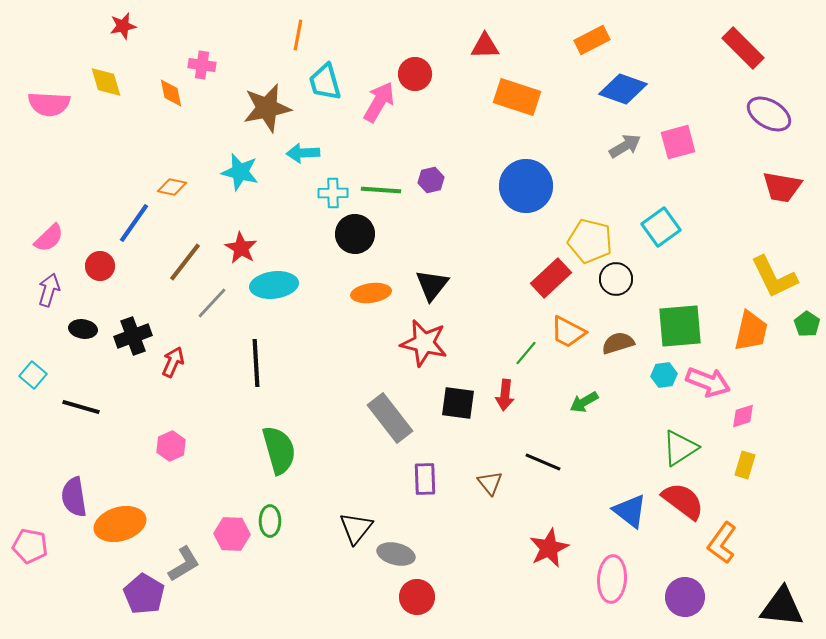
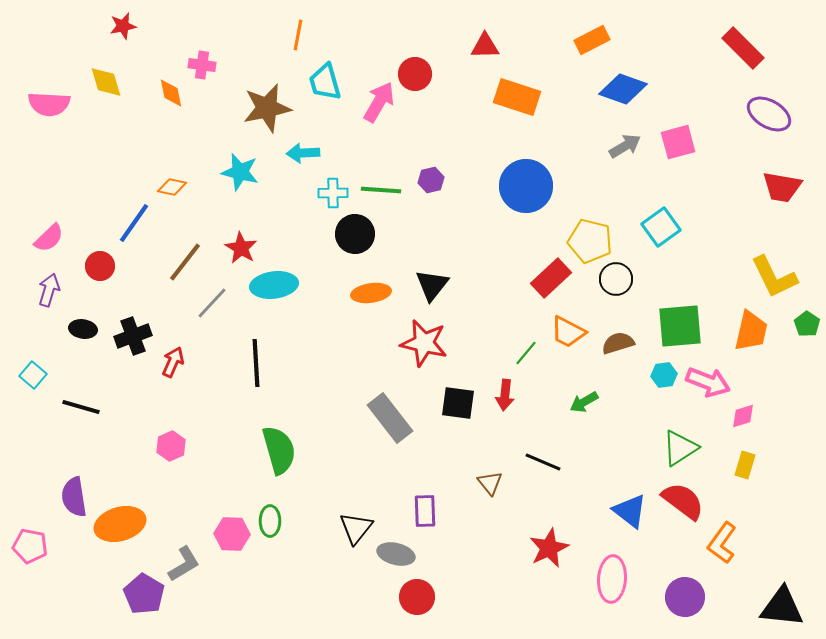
purple rectangle at (425, 479): moved 32 px down
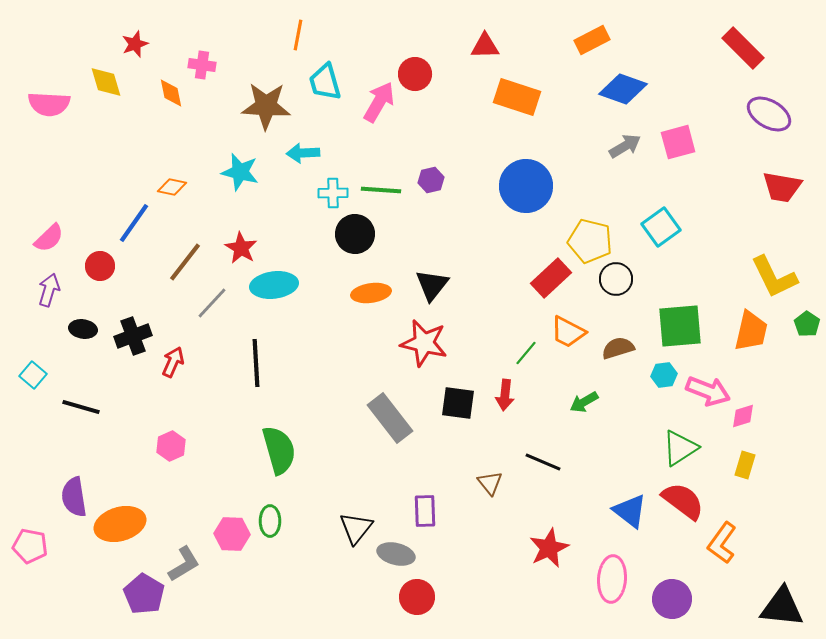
red star at (123, 26): moved 12 px right, 18 px down; rotated 8 degrees counterclockwise
brown star at (267, 108): moved 1 px left, 2 px up; rotated 15 degrees clockwise
brown semicircle at (618, 343): moved 5 px down
pink arrow at (708, 382): moved 9 px down
purple circle at (685, 597): moved 13 px left, 2 px down
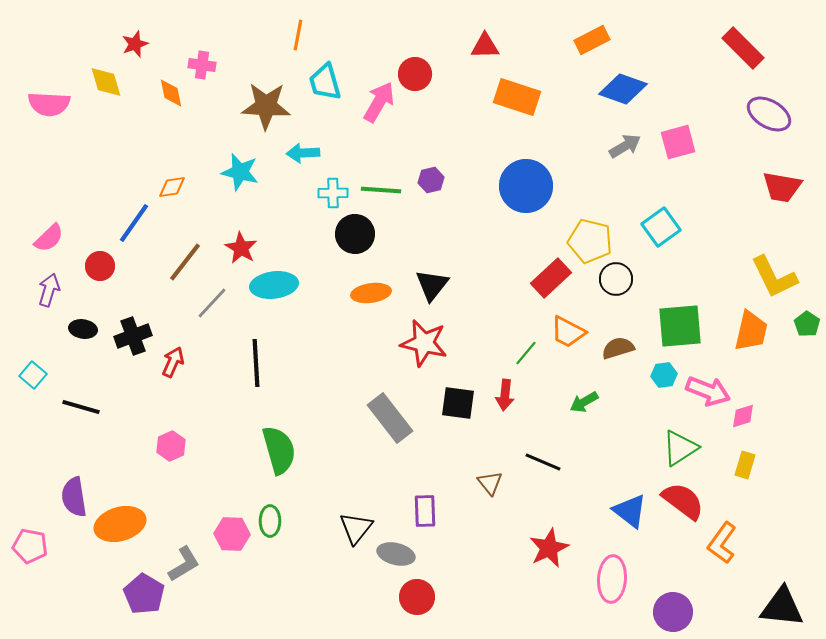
orange diamond at (172, 187): rotated 20 degrees counterclockwise
purple circle at (672, 599): moved 1 px right, 13 px down
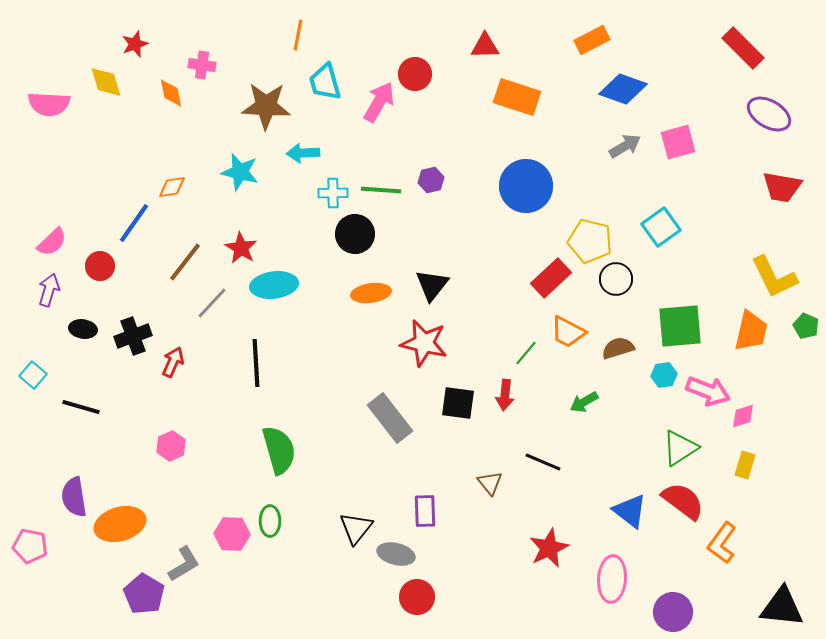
pink semicircle at (49, 238): moved 3 px right, 4 px down
green pentagon at (807, 324): moved 1 px left, 2 px down; rotated 10 degrees counterclockwise
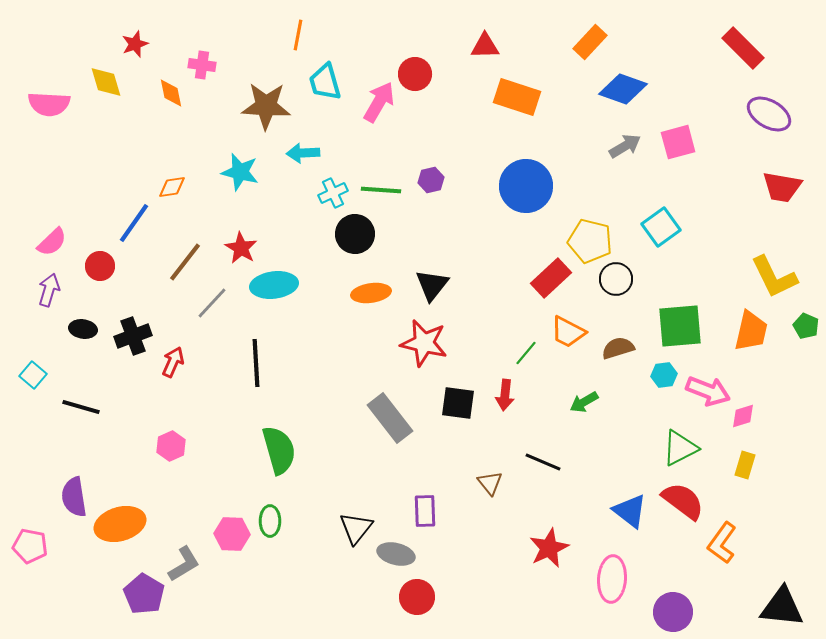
orange rectangle at (592, 40): moved 2 px left, 2 px down; rotated 20 degrees counterclockwise
cyan cross at (333, 193): rotated 24 degrees counterclockwise
green triangle at (680, 448): rotated 6 degrees clockwise
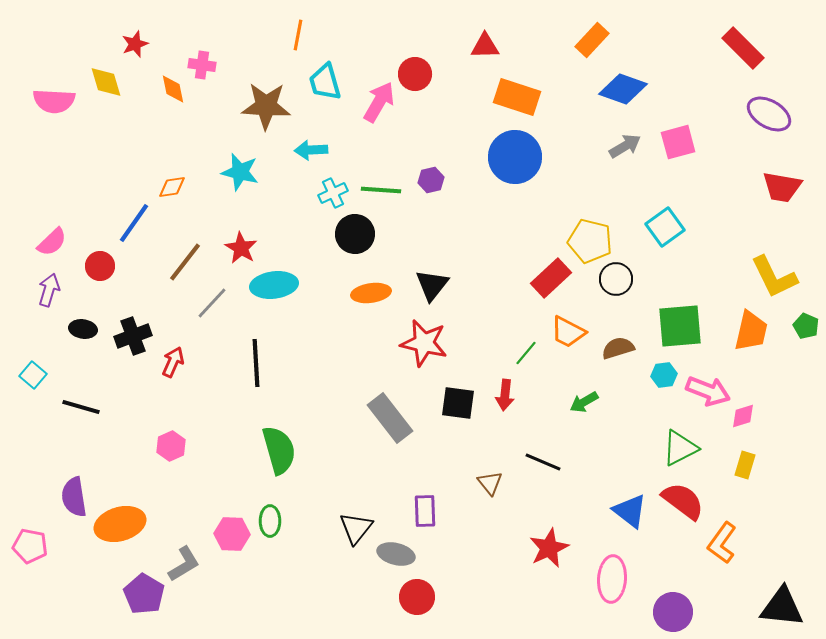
orange rectangle at (590, 42): moved 2 px right, 2 px up
orange diamond at (171, 93): moved 2 px right, 4 px up
pink semicircle at (49, 104): moved 5 px right, 3 px up
cyan arrow at (303, 153): moved 8 px right, 3 px up
blue circle at (526, 186): moved 11 px left, 29 px up
cyan square at (661, 227): moved 4 px right
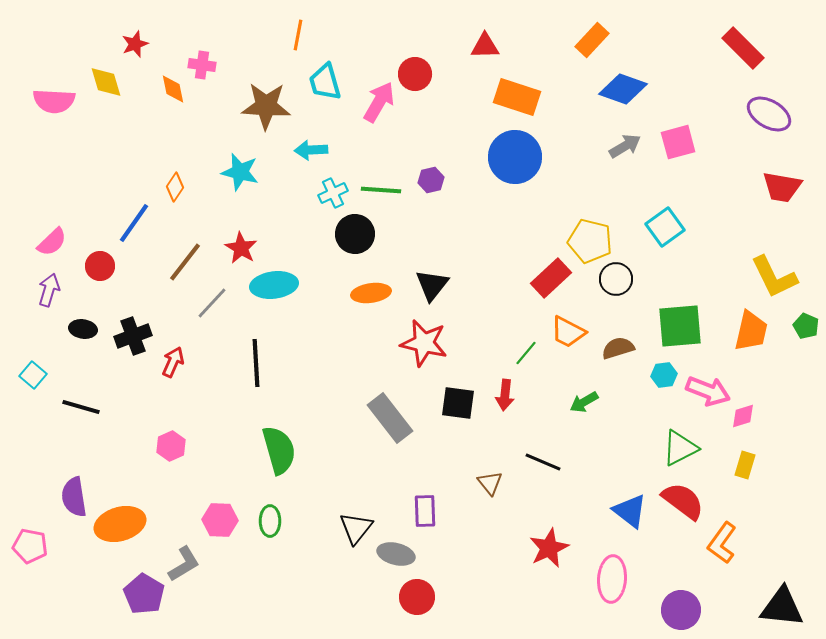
orange diamond at (172, 187): moved 3 px right; rotated 48 degrees counterclockwise
pink hexagon at (232, 534): moved 12 px left, 14 px up
purple circle at (673, 612): moved 8 px right, 2 px up
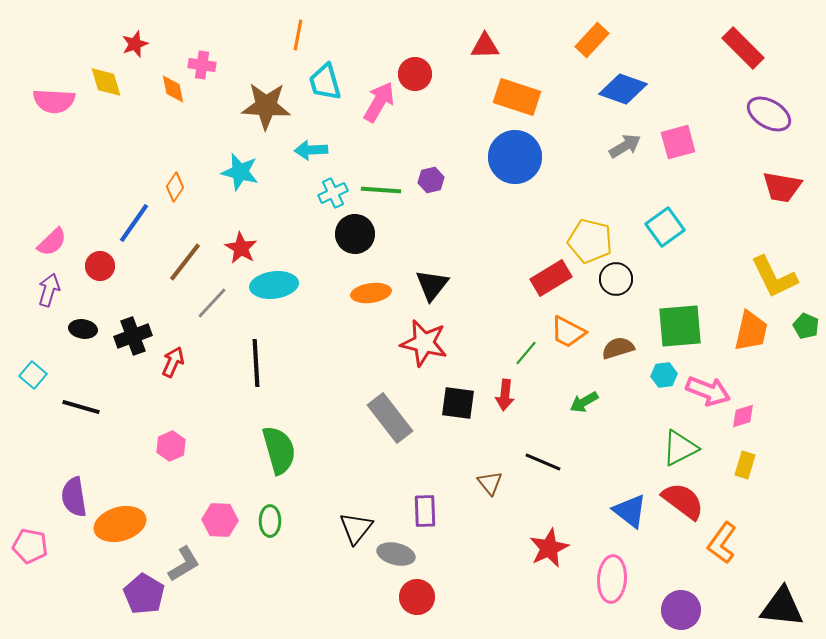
red rectangle at (551, 278): rotated 12 degrees clockwise
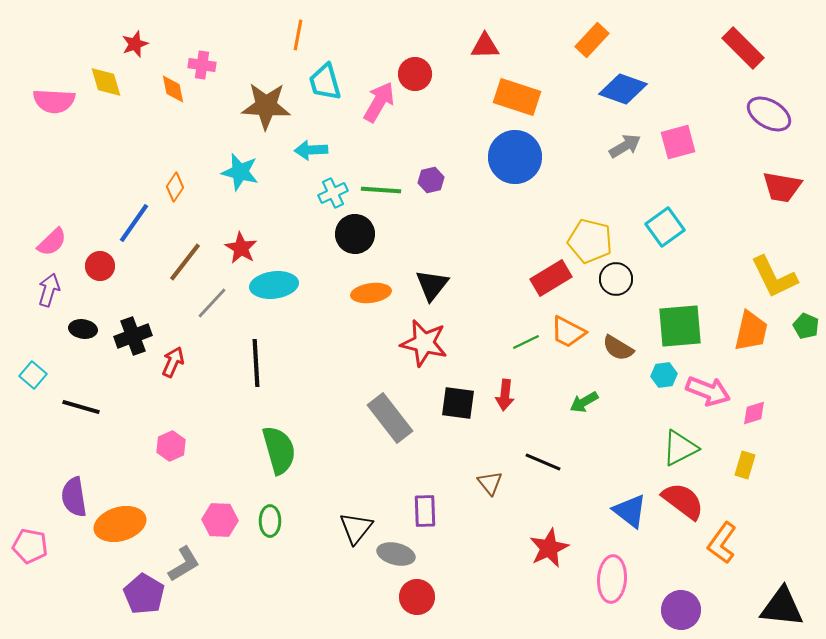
brown semicircle at (618, 348): rotated 132 degrees counterclockwise
green line at (526, 353): moved 11 px up; rotated 24 degrees clockwise
pink diamond at (743, 416): moved 11 px right, 3 px up
